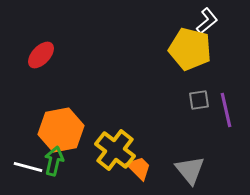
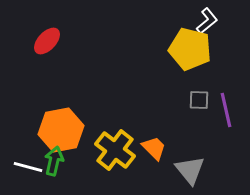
red ellipse: moved 6 px right, 14 px up
gray square: rotated 10 degrees clockwise
orange trapezoid: moved 15 px right, 20 px up
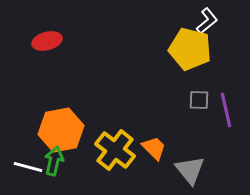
red ellipse: rotated 32 degrees clockwise
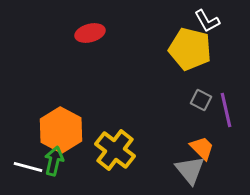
white L-shape: rotated 100 degrees clockwise
red ellipse: moved 43 px right, 8 px up
gray square: moved 2 px right; rotated 25 degrees clockwise
orange hexagon: rotated 21 degrees counterclockwise
orange trapezoid: moved 48 px right
